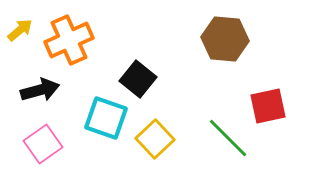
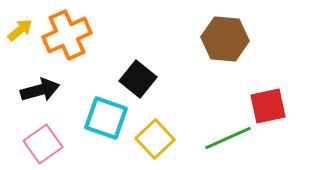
orange cross: moved 2 px left, 5 px up
green line: rotated 69 degrees counterclockwise
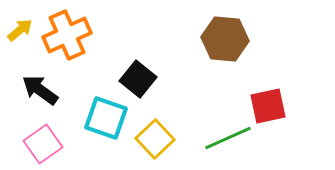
black arrow: rotated 129 degrees counterclockwise
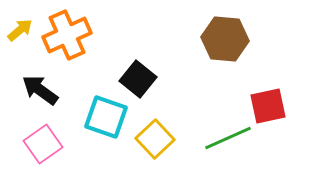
cyan square: moved 1 px up
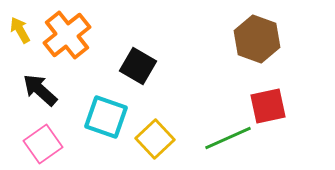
yellow arrow: rotated 80 degrees counterclockwise
orange cross: rotated 15 degrees counterclockwise
brown hexagon: moved 32 px right; rotated 15 degrees clockwise
black square: moved 13 px up; rotated 9 degrees counterclockwise
black arrow: rotated 6 degrees clockwise
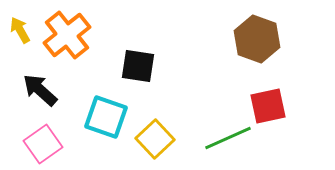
black square: rotated 21 degrees counterclockwise
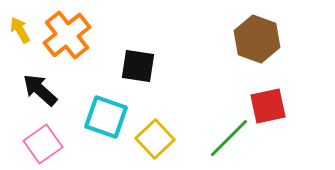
green line: moved 1 px right; rotated 21 degrees counterclockwise
